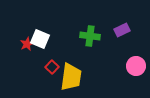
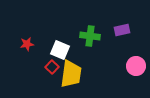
purple rectangle: rotated 14 degrees clockwise
white square: moved 20 px right, 11 px down
red star: rotated 16 degrees clockwise
yellow trapezoid: moved 3 px up
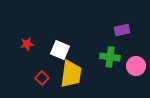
green cross: moved 20 px right, 21 px down
red square: moved 10 px left, 11 px down
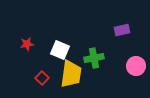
green cross: moved 16 px left, 1 px down; rotated 18 degrees counterclockwise
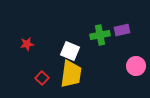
white square: moved 10 px right, 1 px down
green cross: moved 6 px right, 23 px up
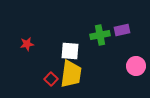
white square: rotated 18 degrees counterclockwise
red square: moved 9 px right, 1 px down
